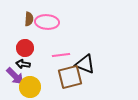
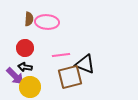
black arrow: moved 2 px right, 3 px down
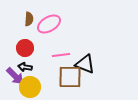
pink ellipse: moved 2 px right, 2 px down; rotated 35 degrees counterclockwise
brown square: rotated 15 degrees clockwise
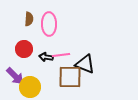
pink ellipse: rotated 60 degrees counterclockwise
red circle: moved 1 px left, 1 px down
black arrow: moved 21 px right, 10 px up
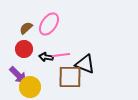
brown semicircle: moved 3 px left, 9 px down; rotated 136 degrees counterclockwise
pink ellipse: rotated 35 degrees clockwise
purple arrow: moved 3 px right, 1 px up
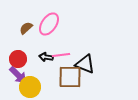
red circle: moved 6 px left, 10 px down
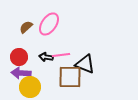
brown semicircle: moved 1 px up
red circle: moved 1 px right, 2 px up
purple arrow: moved 3 px right, 2 px up; rotated 138 degrees clockwise
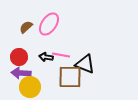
pink line: rotated 18 degrees clockwise
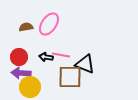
brown semicircle: rotated 32 degrees clockwise
